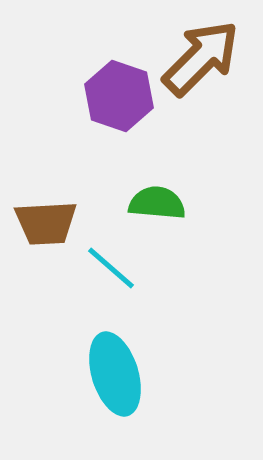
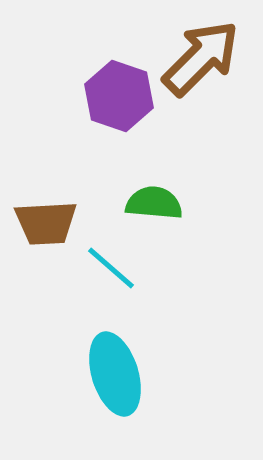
green semicircle: moved 3 px left
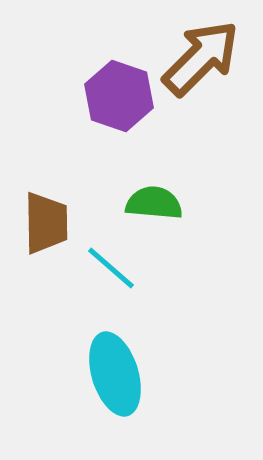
brown trapezoid: rotated 88 degrees counterclockwise
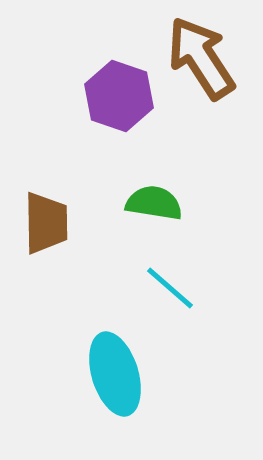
brown arrow: rotated 78 degrees counterclockwise
green semicircle: rotated 4 degrees clockwise
cyan line: moved 59 px right, 20 px down
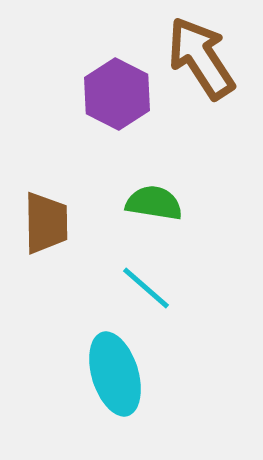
purple hexagon: moved 2 px left, 2 px up; rotated 8 degrees clockwise
cyan line: moved 24 px left
